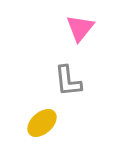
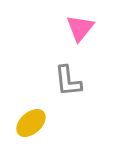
yellow ellipse: moved 11 px left
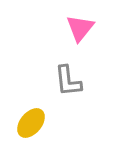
yellow ellipse: rotated 8 degrees counterclockwise
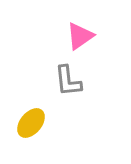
pink triangle: moved 8 px down; rotated 16 degrees clockwise
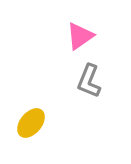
gray L-shape: moved 21 px right; rotated 28 degrees clockwise
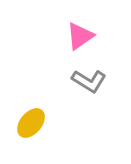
gray L-shape: rotated 80 degrees counterclockwise
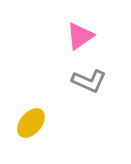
gray L-shape: rotated 8 degrees counterclockwise
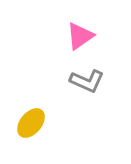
gray L-shape: moved 2 px left
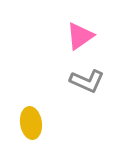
yellow ellipse: rotated 48 degrees counterclockwise
